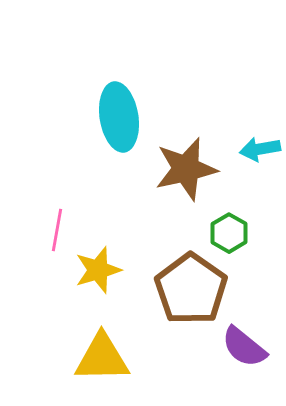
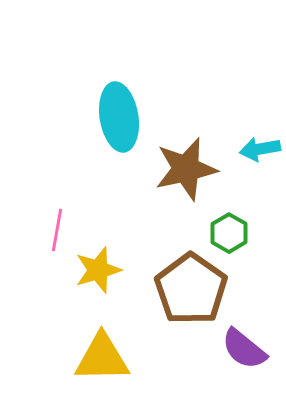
purple semicircle: moved 2 px down
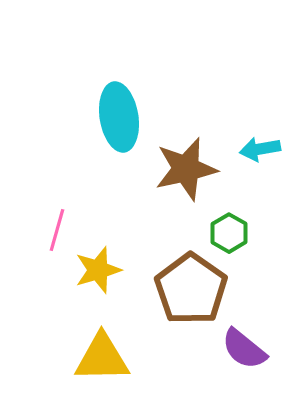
pink line: rotated 6 degrees clockwise
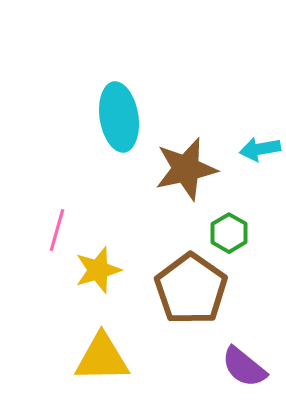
purple semicircle: moved 18 px down
